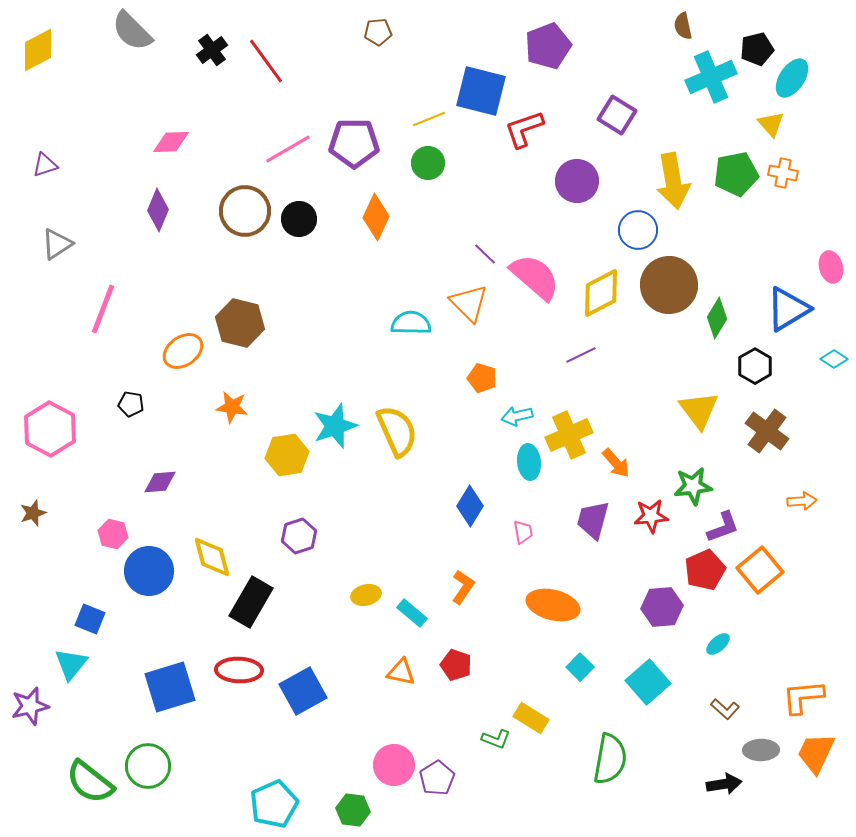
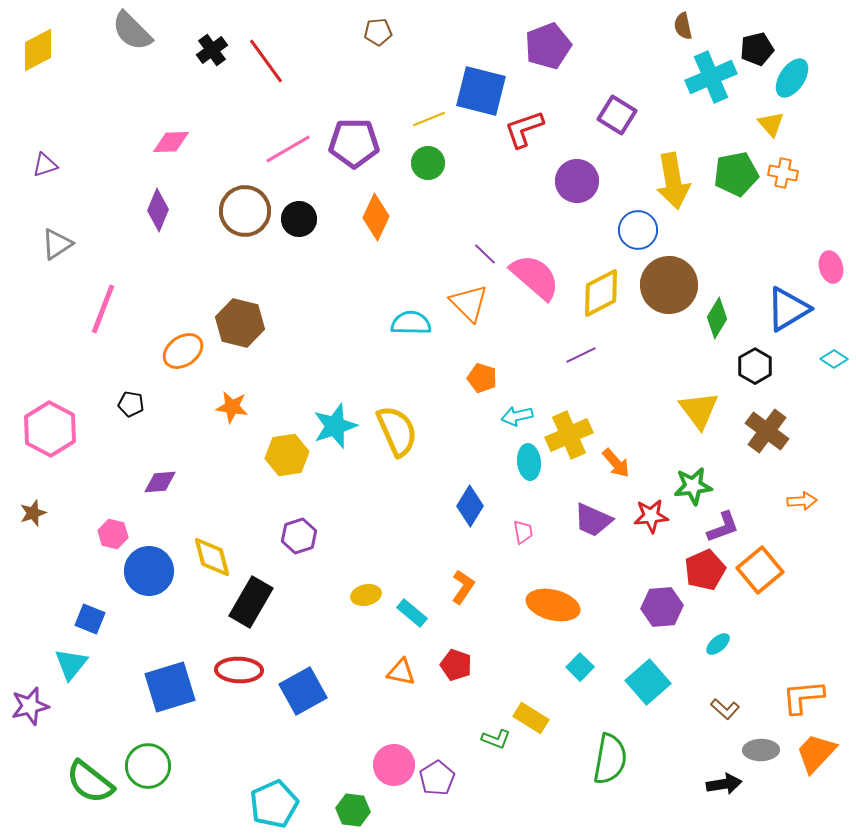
purple trapezoid at (593, 520): rotated 81 degrees counterclockwise
orange trapezoid at (816, 753): rotated 18 degrees clockwise
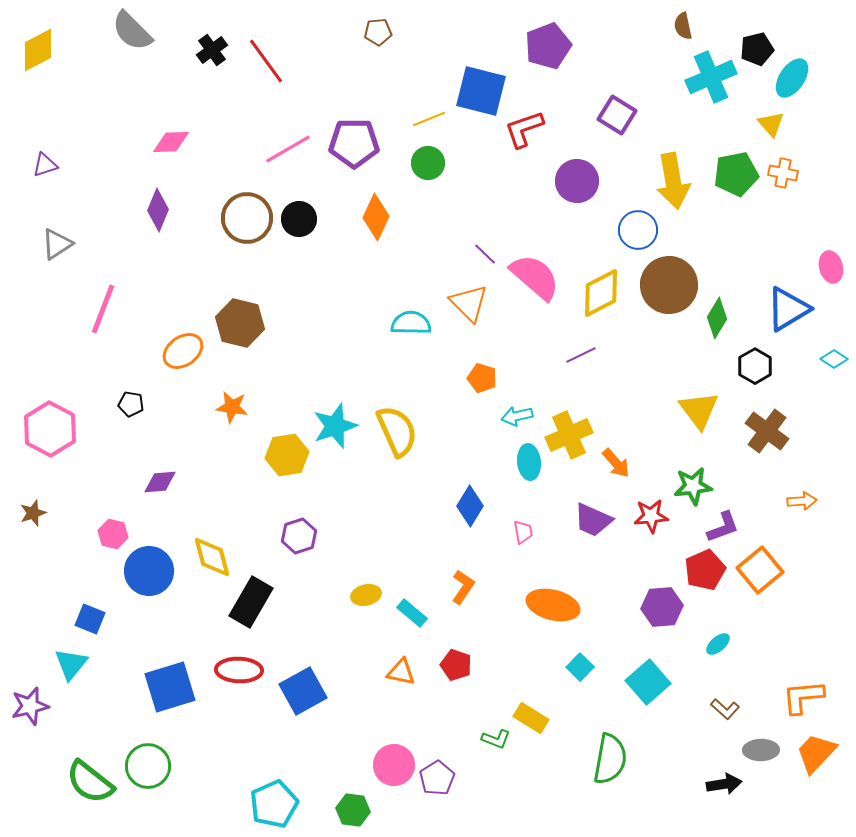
brown circle at (245, 211): moved 2 px right, 7 px down
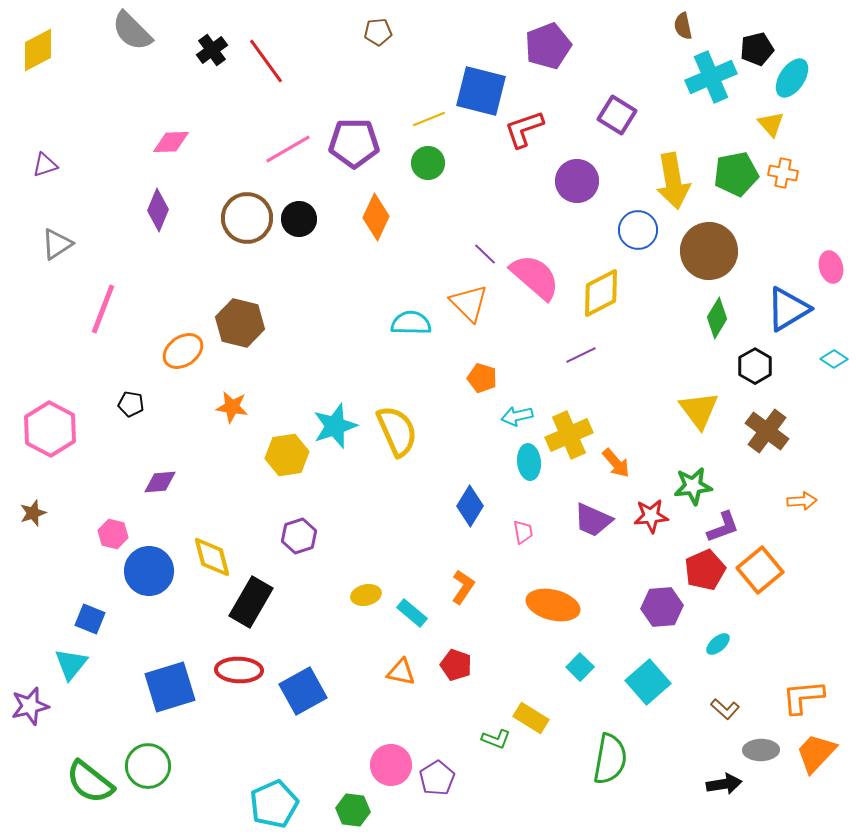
brown circle at (669, 285): moved 40 px right, 34 px up
pink circle at (394, 765): moved 3 px left
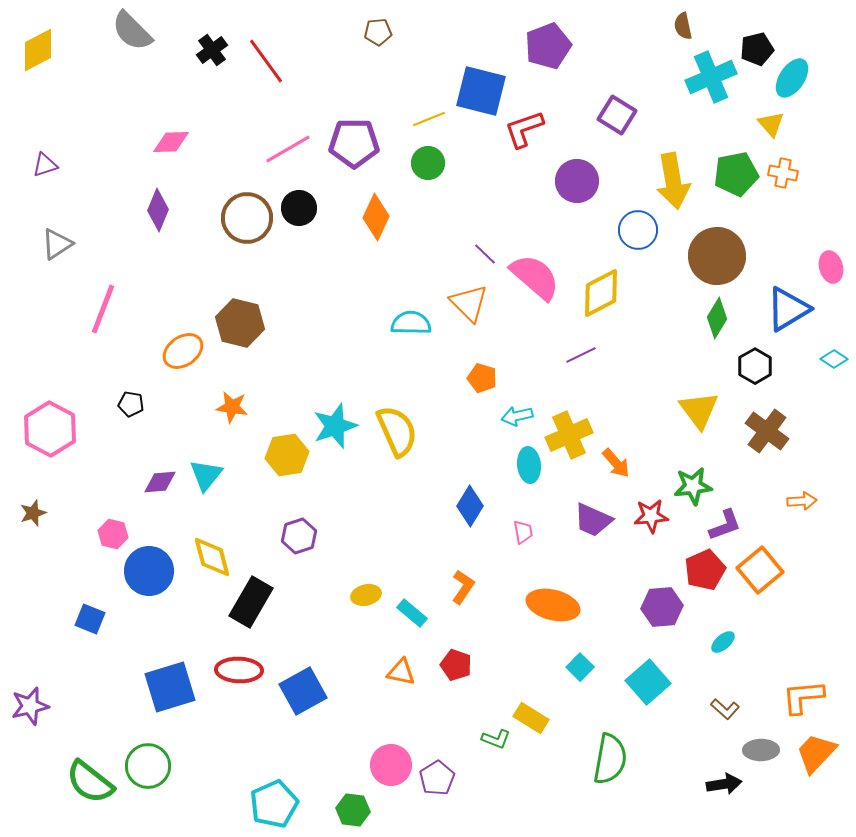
black circle at (299, 219): moved 11 px up
brown circle at (709, 251): moved 8 px right, 5 px down
cyan ellipse at (529, 462): moved 3 px down
purple L-shape at (723, 527): moved 2 px right, 2 px up
cyan ellipse at (718, 644): moved 5 px right, 2 px up
cyan triangle at (71, 664): moved 135 px right, 189 px up
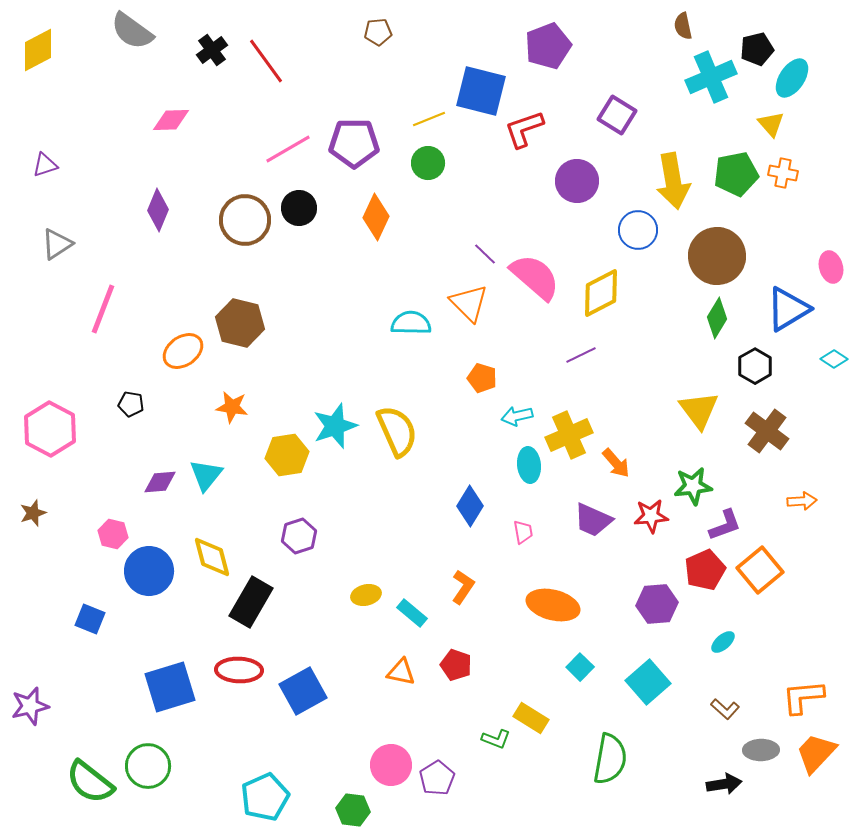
gray semicircle at (132, 31): rotated 9 degrees counterclockwise
pink diamond at (171, 142): moved 22 px up
brown circle at (247, 218): moved 2 px left, 2 px down
purple hexagon at (662, 607): moved 5 px left, 3 px up
cyan pentagon at (274, 804): moved 9 px left, 7 px up
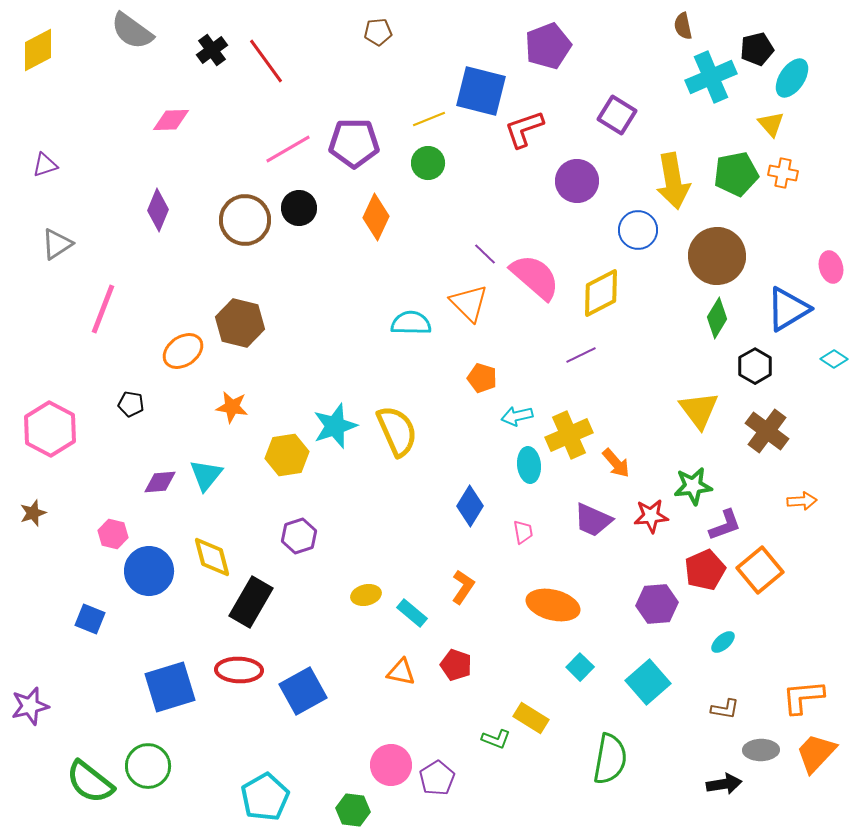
brown L-shape at (725, 709): rotated 32 degrees counterclockwise
cyan pentagon at (265, 797): rotated 6 degrees counterclockwise
